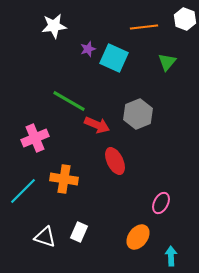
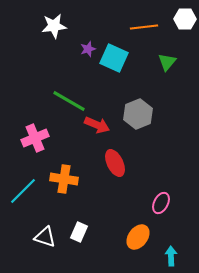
white hexagon: rotated 20 degrees counterclockwise
red ellipse: moved 2 px down
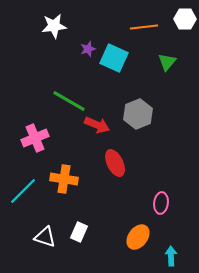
pink ellipse: rotated 20 degrees counterclockwise
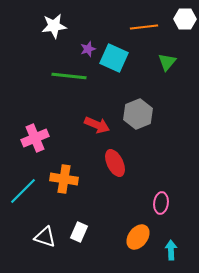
green line: moved 25 px up; rotated 24 degrees counterclockwise
cyan arrow: moved 6 px up
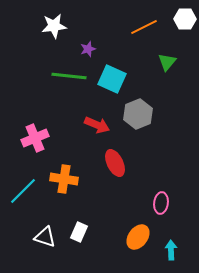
orange line: rotated 20 degrees counterclockwise
cyan square: moved 2 px left, 21 px down
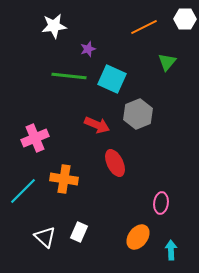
white triangle: rotated 25 degrees clockwise
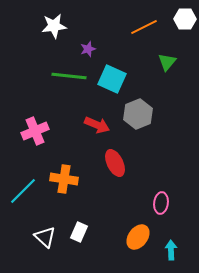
pink cross: moved 7 px up
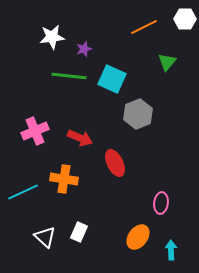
white star: moved 2 px left, 11 px down
purple star: moved 4 px left
red arrow: moved 17 px left, 13 px down
cyan line: moved 1 px down; rotated 20 degrees clockwise
